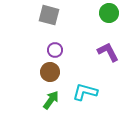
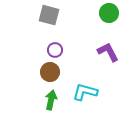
green arrow: rotated 24 degrees counterclockwise
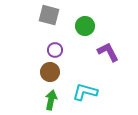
green circle: moved 24 px left, 13 px down
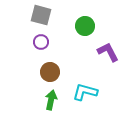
gray square: moved 8 px left
purple circle: moved 14 px left, 8 px up
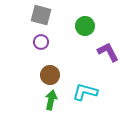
brown circle: moved 3 px down
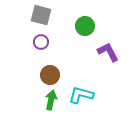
cyan L-shape: moved 4 px left, 3 px down
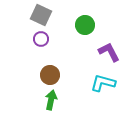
gray square: rotated 10 degrees clockwise
green circle: moved 1 px up
purple circle: moved 3 px up
purple L-shape: moved 1 px right
cyan L-shape: moved 22 px right, 12 px up
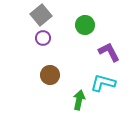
gray square: rotated 25 degrees clockwise
purple circle: moved 2 px right, 1 px up
green arrow: moved 28 px right
